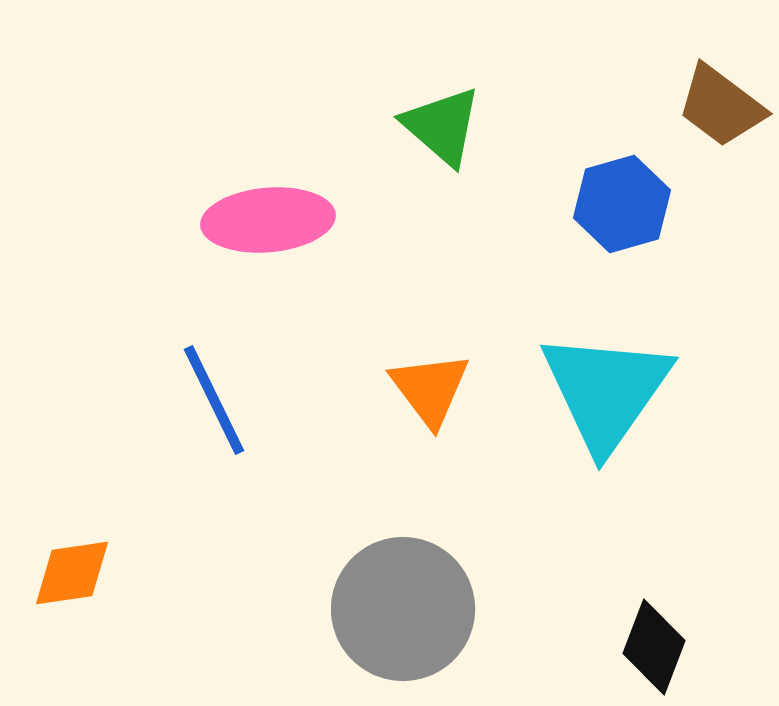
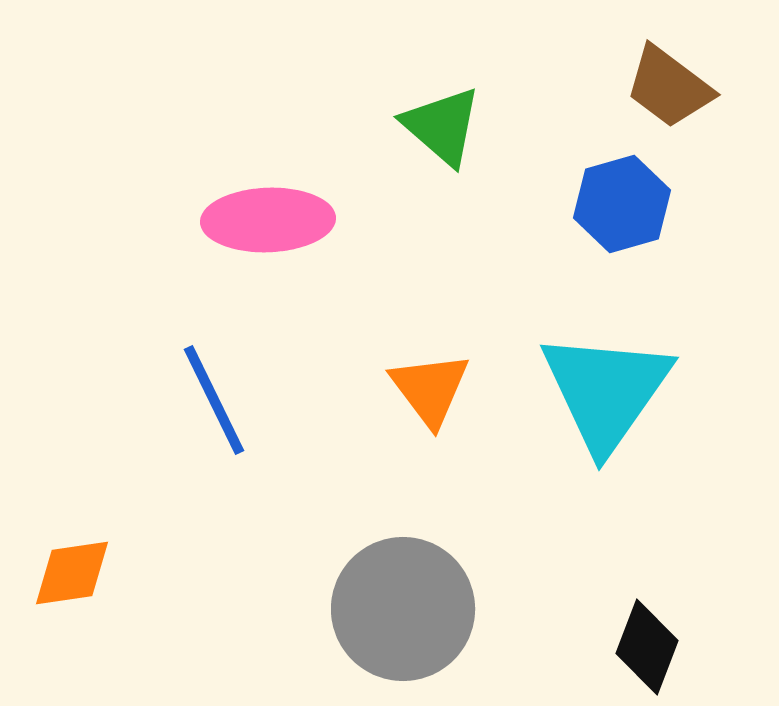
brown trapezoid: moved 52 px left, 19 px up
pink ellipse: rotated 3 degrees clockwise
black diamond: moved 7 px left
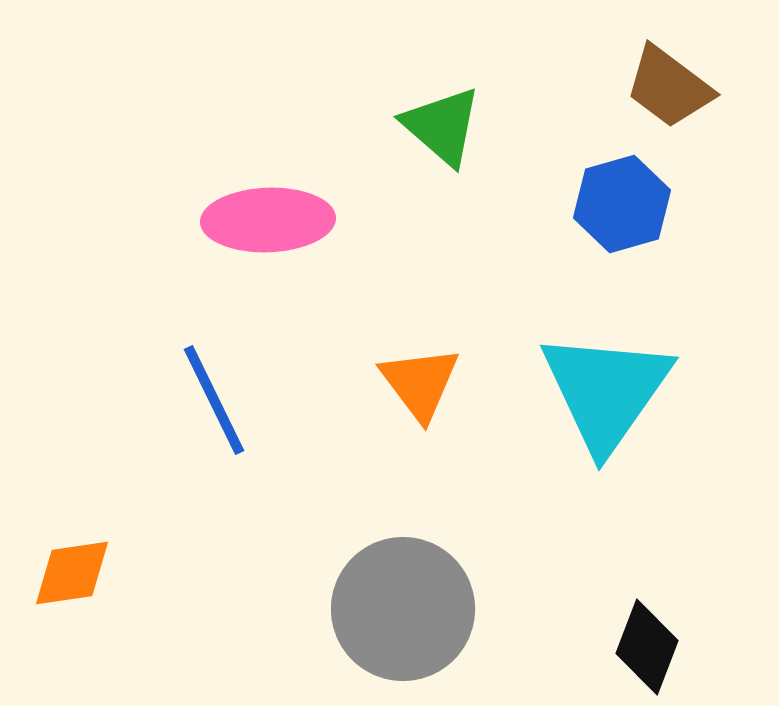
orange triangle: moved 10 px left, 6 px up
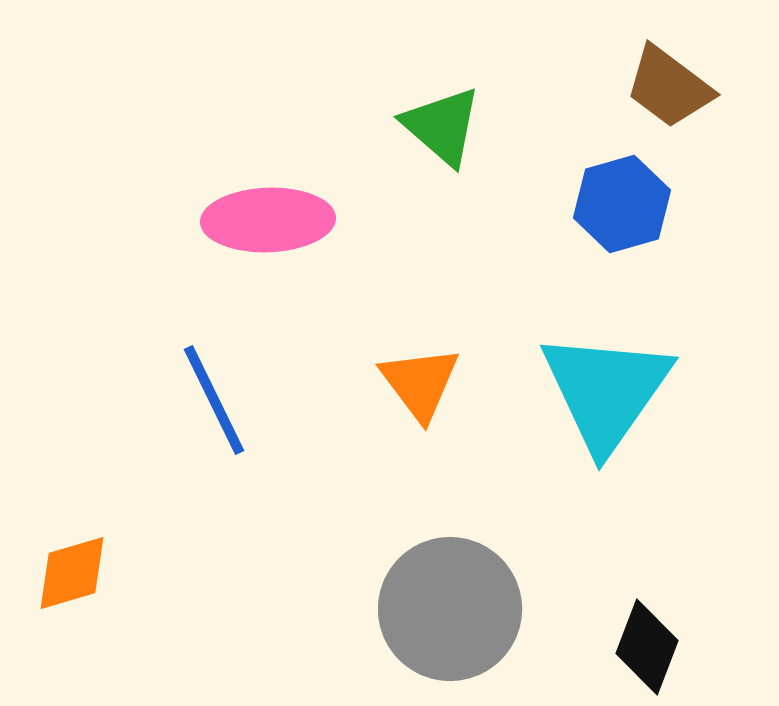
orange diamond: rotated 8 degrees counterclockwise
gray circle: moved 47 px right
